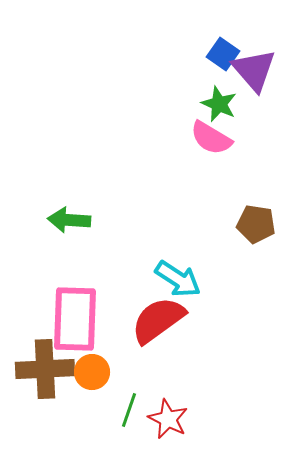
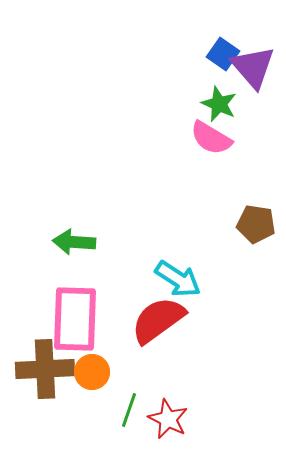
purple triangle: moved 1 px left, 3 px up
green arrow: moved 5 px right, 22 px down
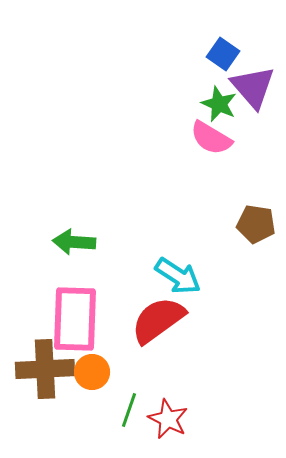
purple triangle: moved 20 px down
cyan arrow: moved 3 px up
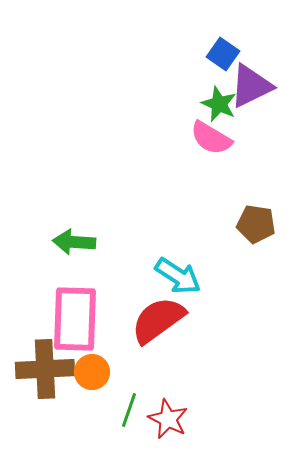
purple triangle: moved 2 px left, 1 px up; rotated 45 degrees clockwise
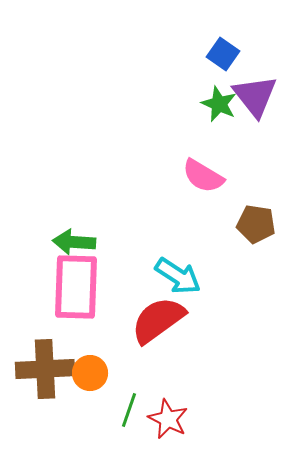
purple triangle: moved 4 px right, 10 px down; rotated 42 degrees counterclockwise
pink semicircle: moved 8 px left, 38 px down
pink rectangle: moved 1 px right, 32 px up
orange circle: moved 2 px left, 1 px down
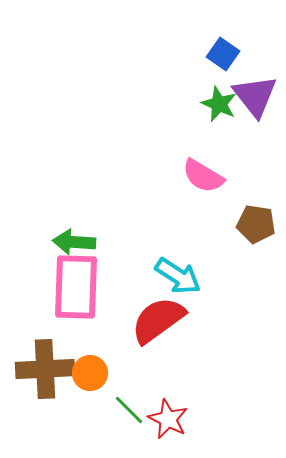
green line: rotated 64 degrees counterclockwise
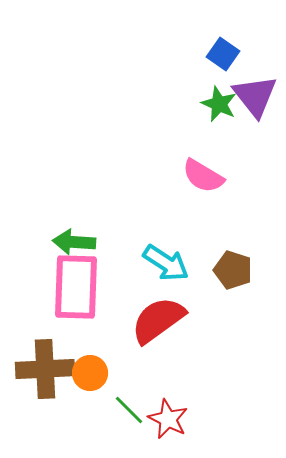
brown pentagon: moved 23 px left, 46 px down; rotated 9 degrees clockwise
cyan arrow: moved 12 px left, 13 px up
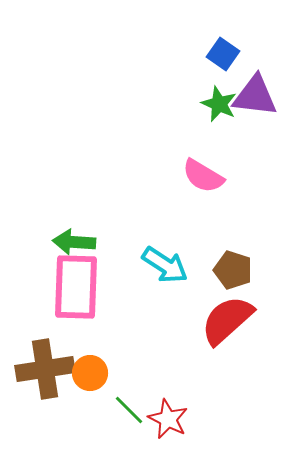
purple triangle: rotated 45 degrees counterclockwise
cyan arrow: moved 1 px left, 2 px down
red semicircle: moved 69 px right; rotated 6 degrees counterclockwise
brown cross: rotated 6 degrees counterclockwise
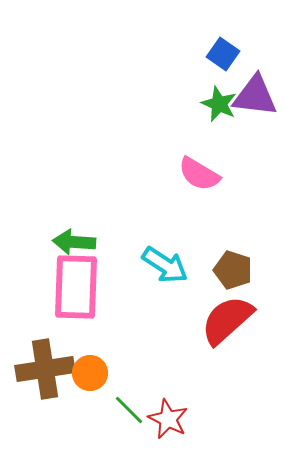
pink semicircle: moved 4 px left, 2 px up
